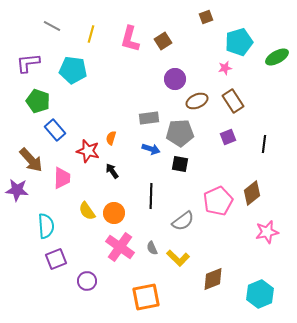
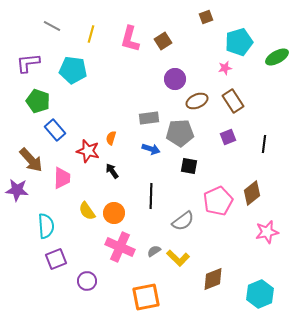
black square at (180, 164): moved 9 px right, 2 px down
pink cross at (120, 247): rotated 12 degrees counterclockwise
gray semicircle at (152, 248): moved 2 px right, 3 px down; rotated 80 degrees clockwise
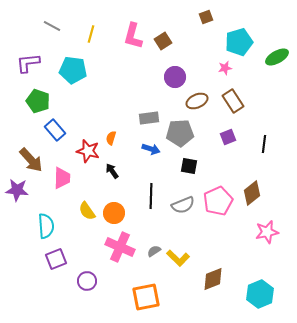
pink L-shape at (130, 39): moved 3 px right, 3 px up
purple circle at (175, 79): moved 2 px up
gray semicircle at (183, 221): moved 16 px up; rotated 15 degrees clockwise
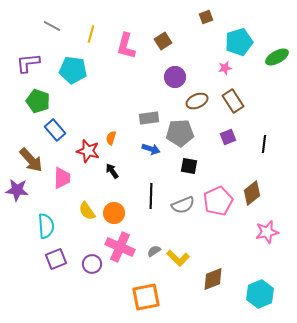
pink L-shape at (133, 36): moved 7 px left, 10 px down
purple circle at (87, 281): moved 5 px right, 17 px up
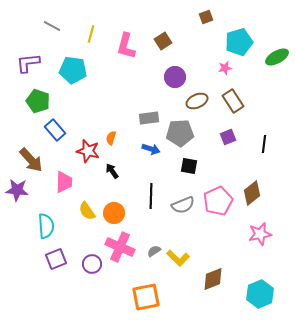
pink trapezoid at (62, 178): moved 2 px right, 4 px down
pink star at (267, 232): moved 7 px left, 2 px down
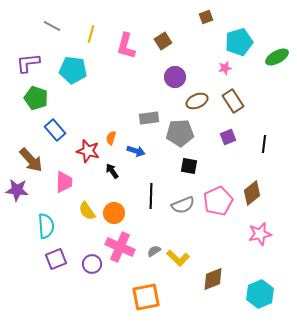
green pentagon at (38, 101): moved 2 px left, 3 px up
blue arrow at (151, 149): moved 15 px left, 2 px down
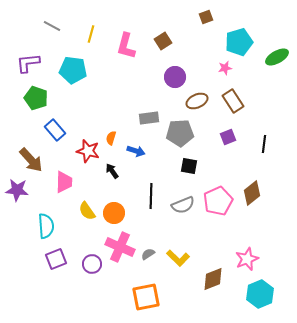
pink star at (260, 234): moved 13 px left, 25 px down; rotated 10 degrees counterclockwise
gray semicircle at (154, 251): moved 6 px left, 3 px down
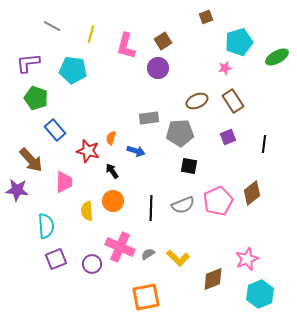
purple circle at (175, 77): moved 17 px left, 9 px up
black line at (151, 196): moved 12 px down
yellow semicircle at (87, 211): rotated 30 degrees clockwise
orange circle at (114, 213): moved 1 px left, 12 px up
